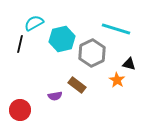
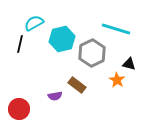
red circle: moved 1 px left, 1 px up
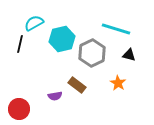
black triangle: moved 9 px up
orange star: moved 1 px right, 3 px down
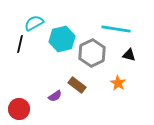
cyan line: rotated 8 degrees counterclockwise
purple semicircle: rotated 24 degrees counterclockwise
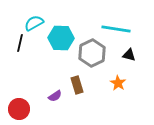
cyan hexagon: moved 1 px left, 1 px up; rotated 15 degrees clockwise
black line: moved 1 px up
brown rectangle: rotated 36 degrees clockwise
